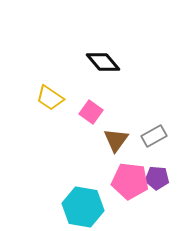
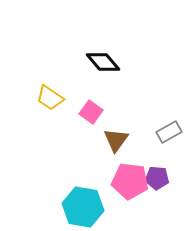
gray rectangle: moved 15 px right, 4 px up
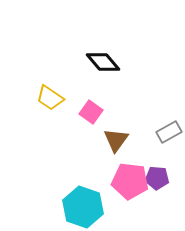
cyan hexagon: rotated 9 degrees clockwise
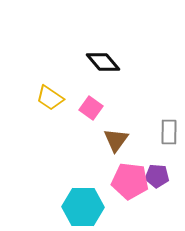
pink square: moved 4 px up
gray rectangle: rotated 60 degrees counterclockwise
purple pentagon: moved 2 px up
cyan hexagon: rotated 18 degrees counterclockwise
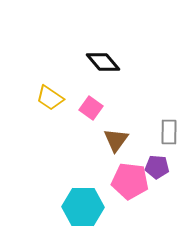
purple pentagon: moved 9 px up
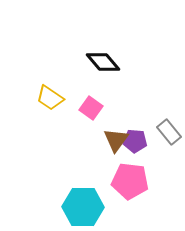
gray rectangle: rotated 40 degrees counterclockwise
purple pentagon: moved 22 px left, 26 px up
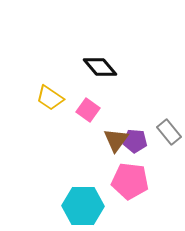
black diamond: moved 3 px left, 5 px down
pink square: moved 3 px left, 2 px down
cyan hexagon: moved 1 px up
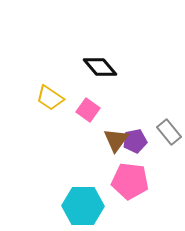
purple pentagon: rotated 15 degrees counterclockwise
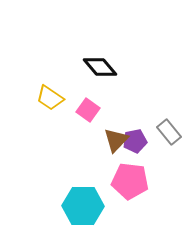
brown triangle: rotated 8 degrees clockwise
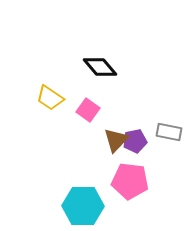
gray rectangle: rotated 40 degrees counterclockwise
